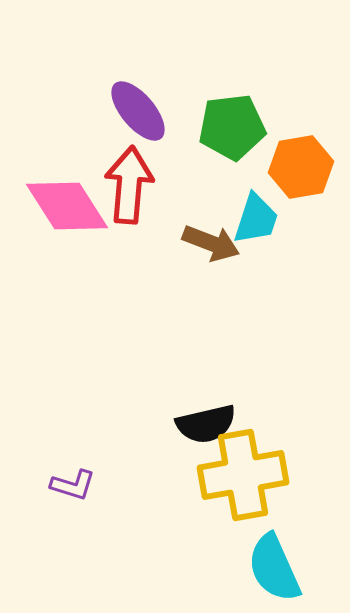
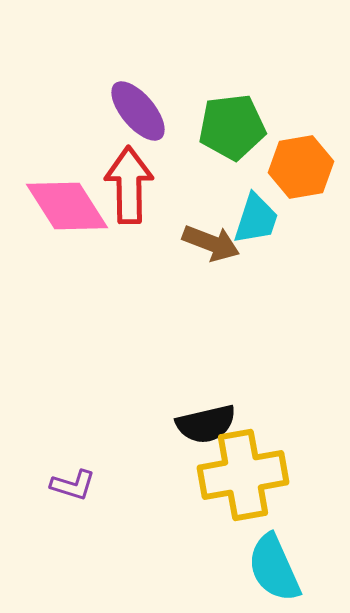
red arrow: rotated 6 degrees counterclockwise
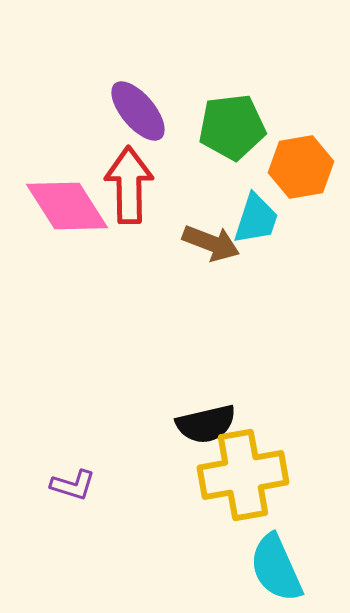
cyan semicircle: moved 2 px right
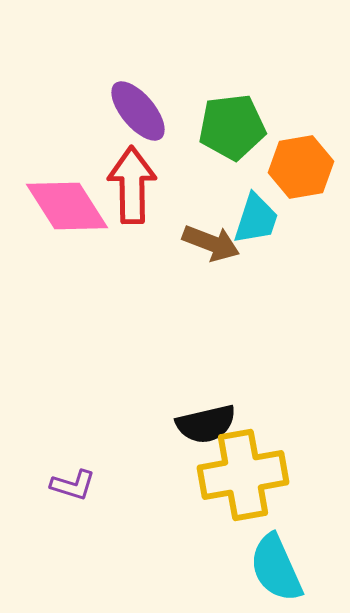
red arrow: moved 3 px right
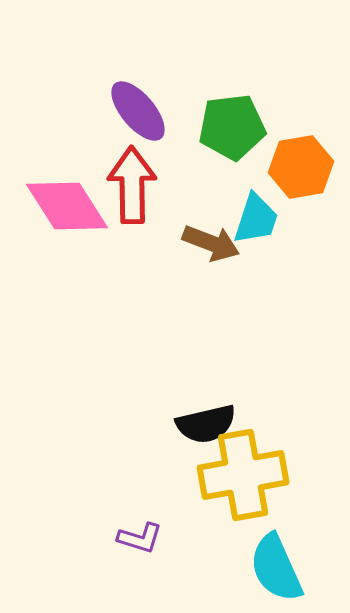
purple L-shape: moved 67 px right, 53 px down
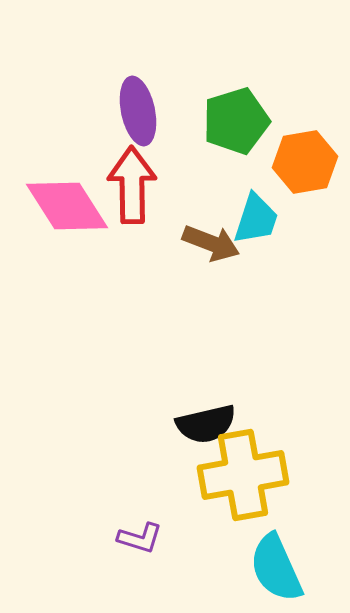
purple ellipse: rotated 28 degrees clockwise
green pentagon: moved 4 px right, 6 px up; rotated 10 degrees counterclockwise
orange hexagon: moved 4 px right, 5 px up
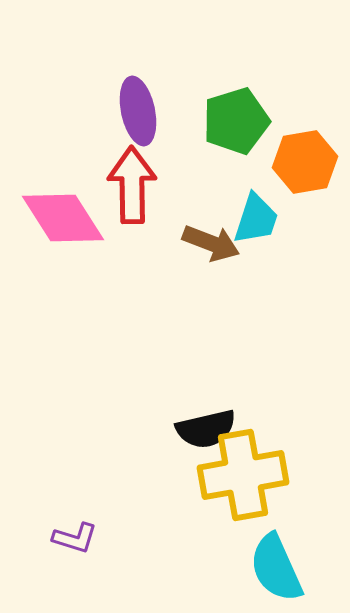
pink diamond: moved 4 px left, 12 px down
black semicircle: moved 5 px down
purple L-shape: moved 65 px left
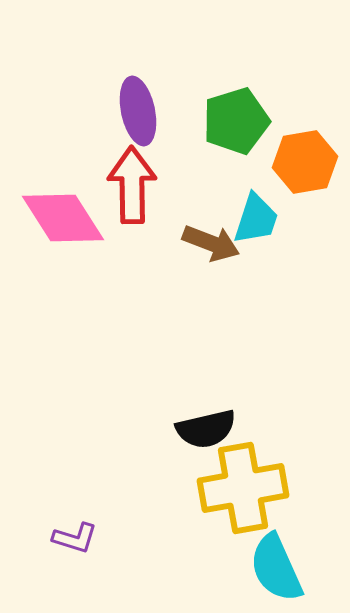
yellow cross: moved 13 px down
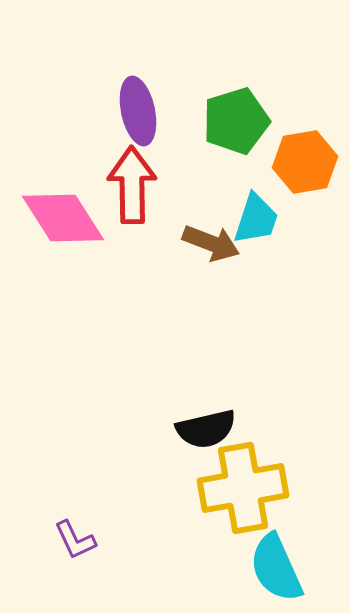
purple L-shape: moved 2 px down; rotated 48 degrees clockwise
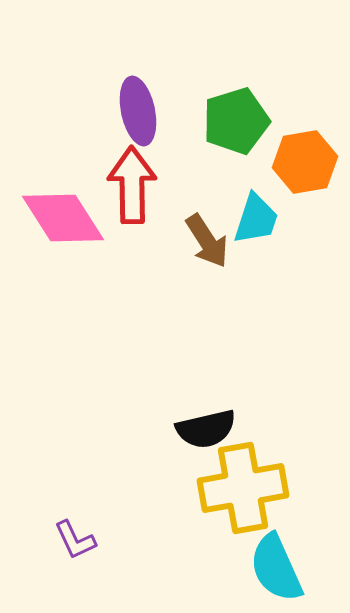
brown arrow: moved 4 px left, 2 px up; rotated 36 degrees clockwise
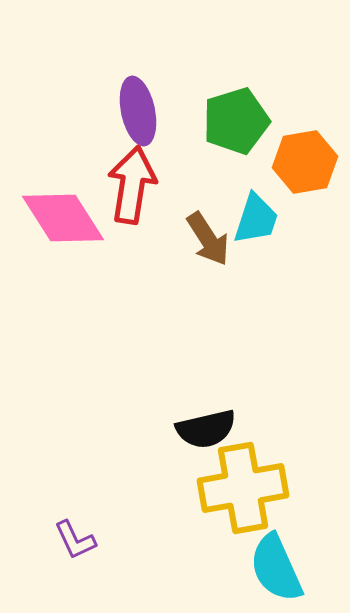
red arrow: rotated 10 degrees clockwise
brown arrow: moved 1 px right, 2 px up
